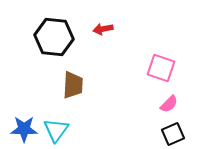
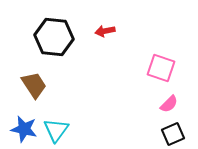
red arrow: moved 2 px right, 2 px down
brown trapezoid: moved 39 px left; rotated 36 degrees counterclockwise
blue star: rotated 12 degrees clockwise
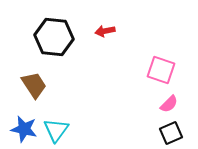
pink square: moved 2 px down
black square: moved 2 px left, 1 px up
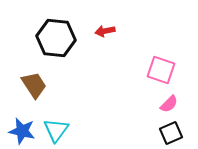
black hexagon: moved 2 px right, 1 px down
blue star: moved 2 px left, 2 px down
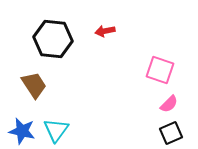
black hexagon: moved 3 px left, 1 px down
pink square: moved 1 px left
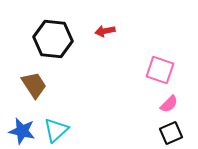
cyan triangle: rotated 12 degrees clockwise
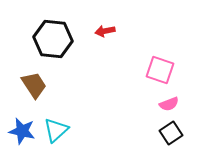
pink semicircle: rotated 24 degrees clockwise
black square: rotated 10 degrees counterclockwise
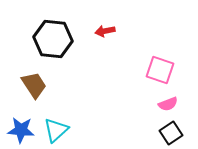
pink semicircle: moved 1 px left
blue star: moved 1 px left, 1 px up; rotated 8 degrees counterclockwise
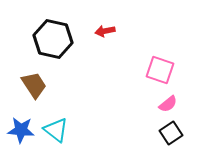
black hexagon: rotated 6 degrees clockwise
pink semicircle: rotated 18 degrees counterclockwise
cyan triangle: rotated 40 degrees counterclockwise
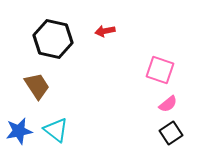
brown trapezoid: moved 3 px right, 1 px down
blue star: moved 2 px left, 1 px down; rotated 16 degrees counterclockwise
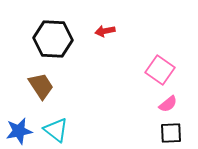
black hexagon: rotated 9 degrees counterclockwise
pink square: rotated 16 degrees clockwise
brown trapezoid: moved 4 px right
black square: rotated 30 degrees clockwise
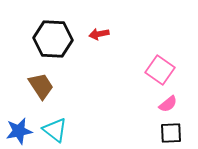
red arrow: moved 6 px left, 3 px down
cyan triangle: moved 1 px left
